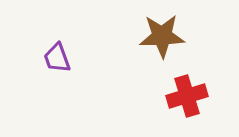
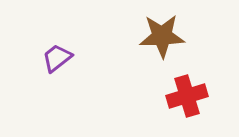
purple trapezoid: rotated 72 degrees clockwise
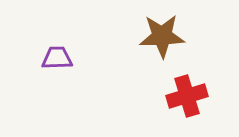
purple trapezoid: rotated 36 degrees clockwise
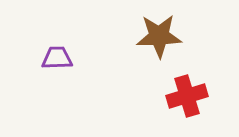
brown star: moved 3 px left
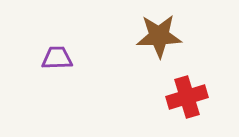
red cross: moved 1 px down
